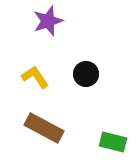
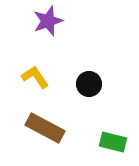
black circle: moved 3 px right, 10 px down
brown rectangle: moved 1 px right
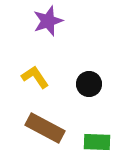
green rectangle: moved 16 px left; rotated 12 degrees counterclockwise
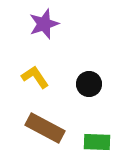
purple star: moved 4 px left, 3 px down
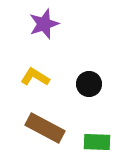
yellow L-shape: rotated 24 degrees counterclockwise
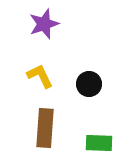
yellow L-shape: moved 5 px right, 1 px up; rotated 32 degrees clockwise
brown rectangle: rotated 66 degrees clockwise
green rectangle: moved 2 px right, 1 px down
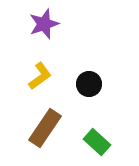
yellow L-shape: rotated 80 degrees clockwise
brown rectangle: rotated 30 degrees clockwise
green rectangle: moved 2 px left, 1 px up; rotated 40 degrees clockwise
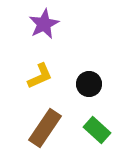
purple star: rotated 8 degrees counterclockwise
yellow L-shape: rotated 12 degrees clockwise
green rectangle: moved 12 px up
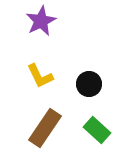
purple star: moved 3 px left, 3 px up
yellow L-shape: rotated 88 degrees clockwise
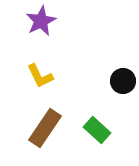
black circle: moved 34 px right, 3 px up
